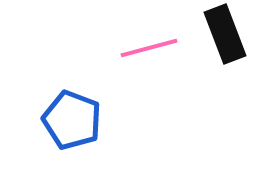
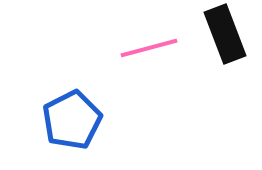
blue pentagon: rotated 24 degrees clockwise
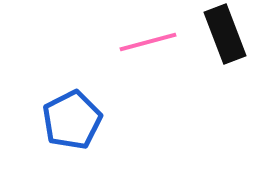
pink line: moved 1 px left, 6 px up
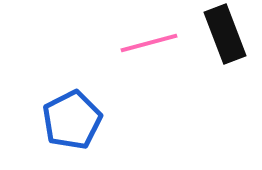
pink line: moved 1 px right, 1 px down
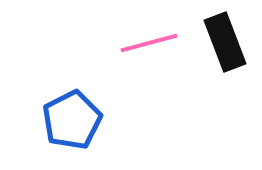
black rectangle: moved 8 px down
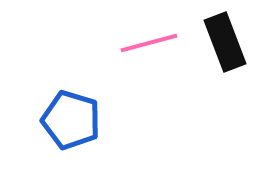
blue pentagon: moved 1 px left; rotated 28 degrees counterclockwise
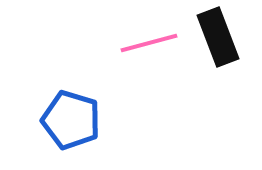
black rectangle: moved 7 px left, 5 px up
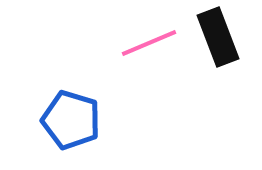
pink line: rotated 8 degrees counterclockwise
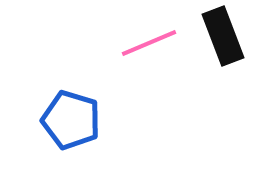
black rectangle: moved 5 px right, 1 px up
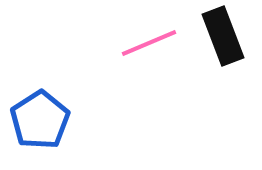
blue pentagon: moved 31 px left; rotated 22 degrees clockwise
